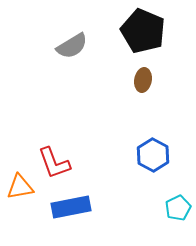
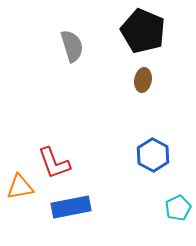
gray semicircle: rotated 76 degrees counterclockwise
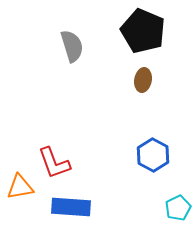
blue rectangle: rotated 15 degrees clockwise
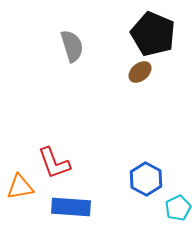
black pentagon: moved 10 px right, 3 px down
brown ellipse: moved 3 px left, 8 px up; rotated 40 degrees clockwise
blue hexagon: moved 7 px left, 24 px down
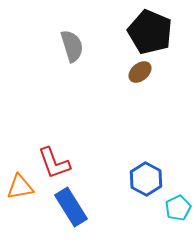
black pentagon: moved 3 px left, 2 px up
blue rectangle: rotated 54 degrees clockwise
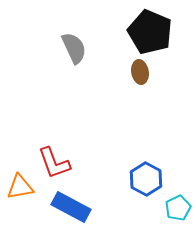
gray semicircle: moved 2 px right, 2 px down; rotated 8 degrees counterclockwise
brown ellipse: rotated 60 degrees counterclockwise
blue rectangle: rotated 30 degrees counterclockwise
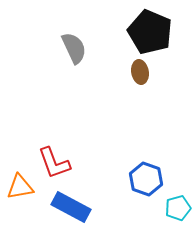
blue hexagon: rotated 8 degrees counterclockwise
cyan pentagon: rotated 10 degrees clockwise
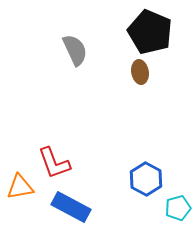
gray semicircle: moved 1 px right, 2 px down
blue hexagon: rotated 8 degrees clockwise
